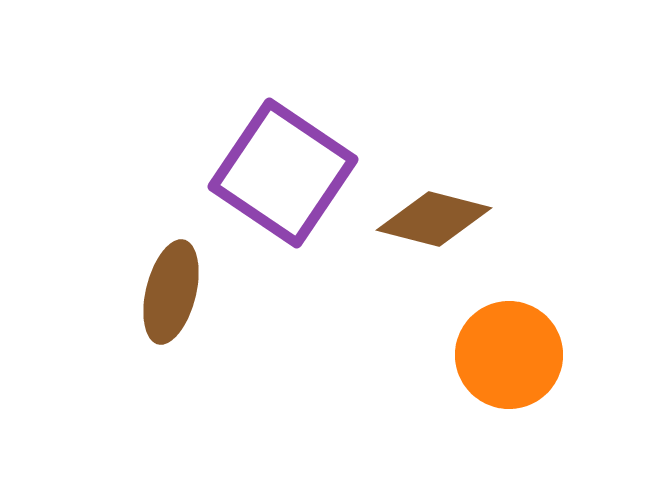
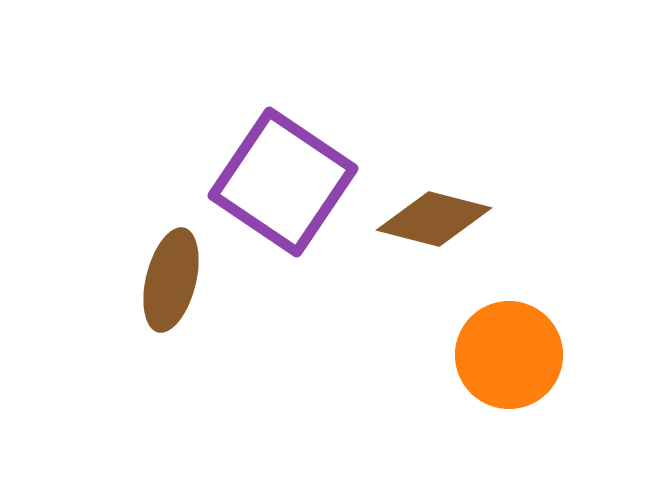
purple square: moved 9 px down
brown ellipse: moved 12 px up
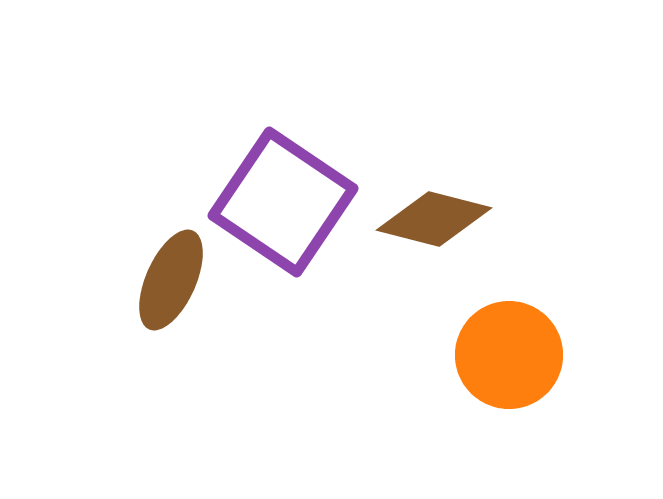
purple square: moved 20 px down
brown ellipse: rotated 10 degrees clockwise
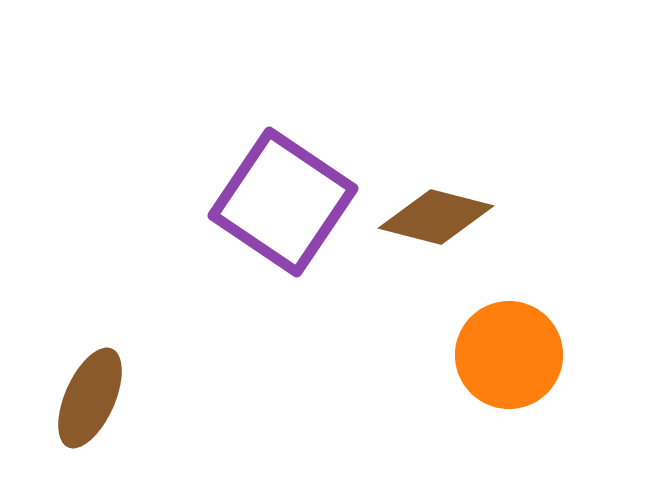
brown diamond: moved 2 px right, 2 px up
brown ellipse: moved 81 px left, 118 px down
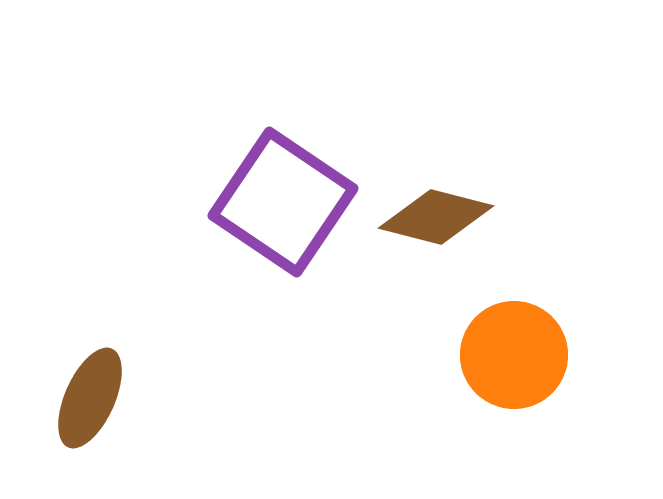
orange circle: moved 5 px right
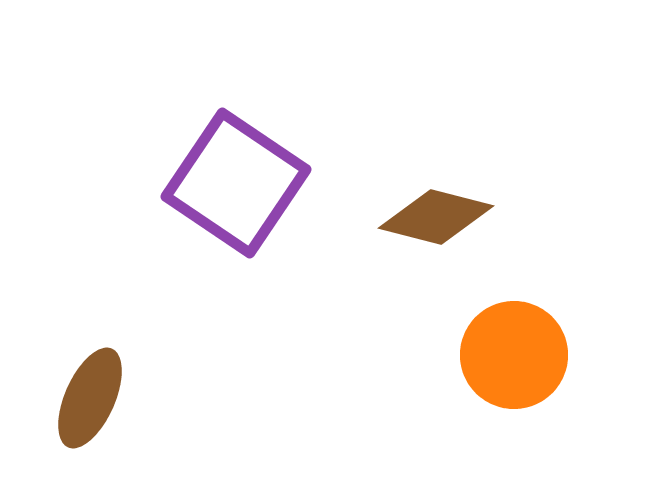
purple square: moved 47 px left, 19 px up
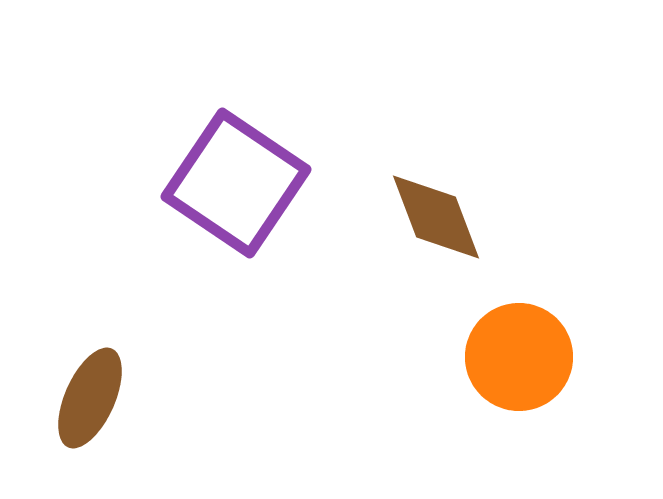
brown diamond: rotated 55 degrees clockwise
orange circle: moved 5 px right, 2 px down
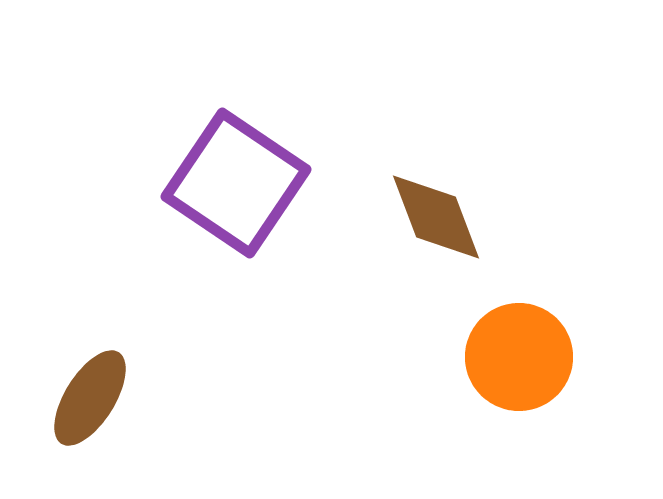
brown ellipse: rotated 8 degrees clockwise
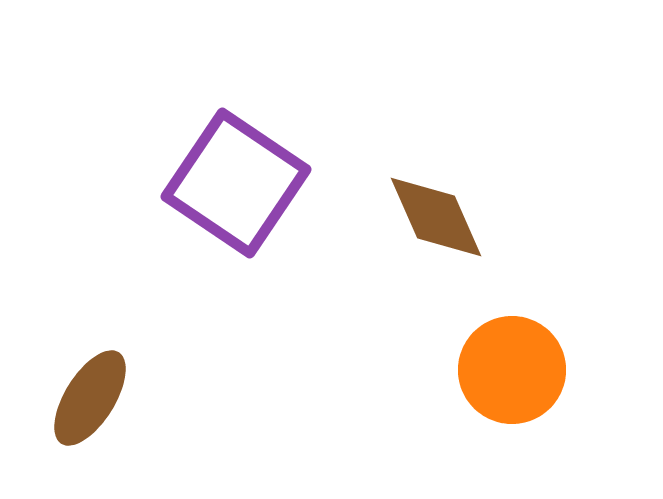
brown diamond: rotated 3 degrees counterclockwise
orange circle: moved 7 px left, 13 px down
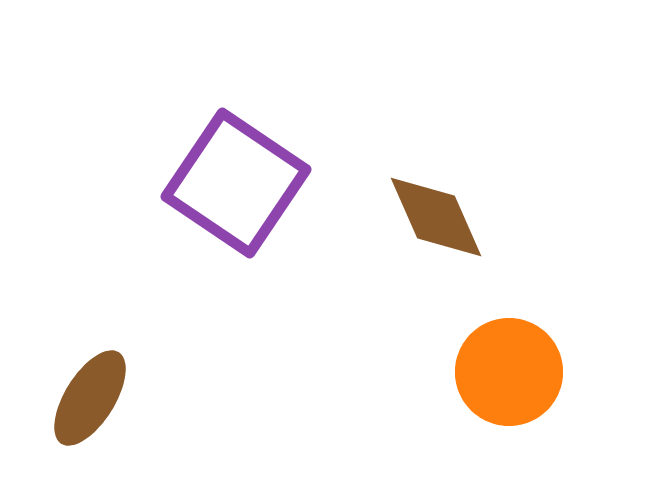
orange circle: moved 3 px left, 2 px down
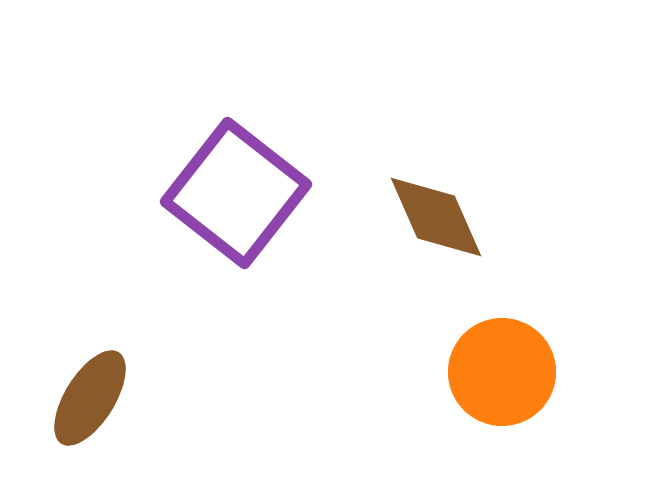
purple square: moved 10 px down; rotated 4 degrees clockwise
orange circle: moved 7 px left
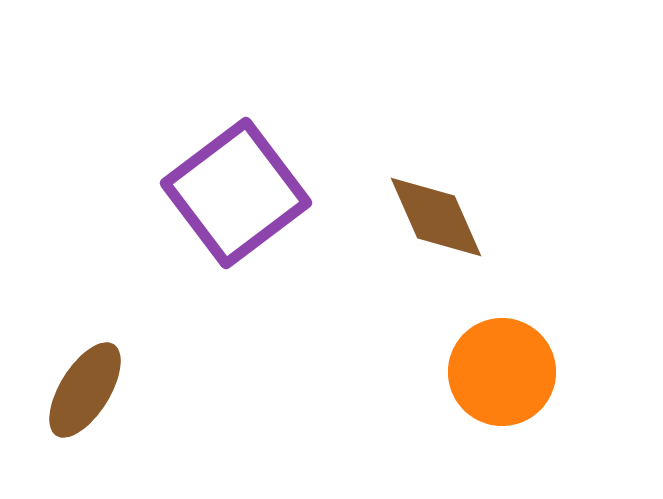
purple square: rotated 15 degrees clockwise
brown ellipse: moved 5 px left, 8 px up
